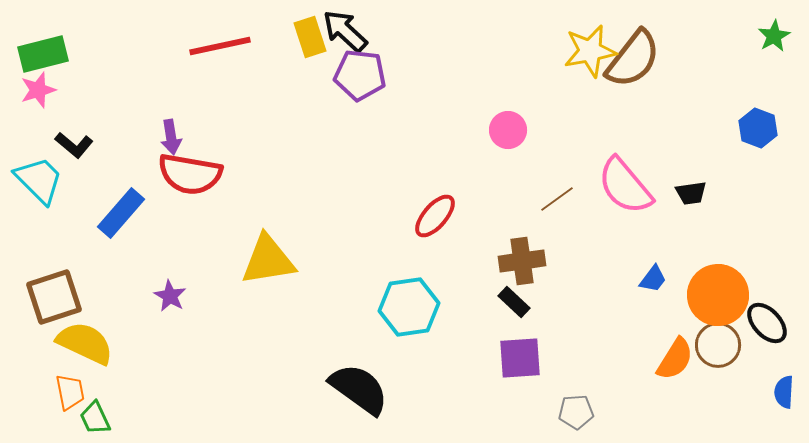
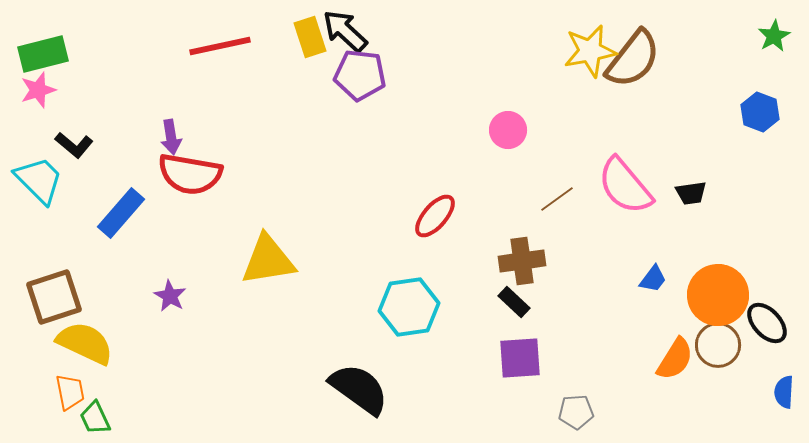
blue hexagon: moved 2 px right, 16 px up
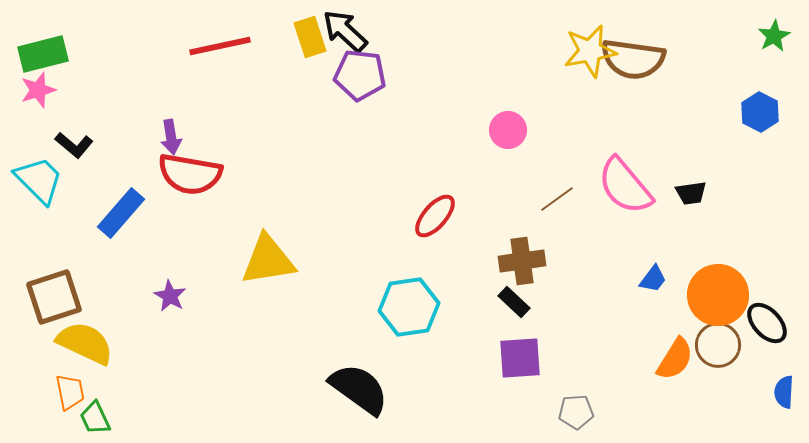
brown semicircle: rotated 60 degrees clockwise
blue hexagon: rotated 6 degrees clockwise
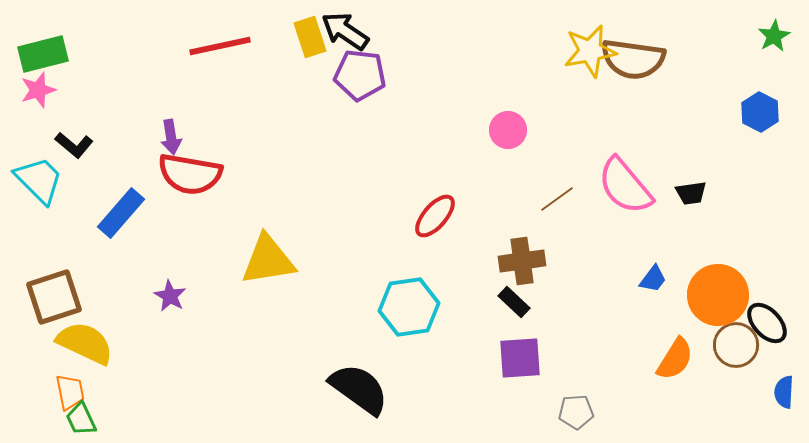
black arrow: rotated 9 degrees counterclockwise
brown circle: moved 18 px right
green trapezoid: moved 14 px left, 1 px down
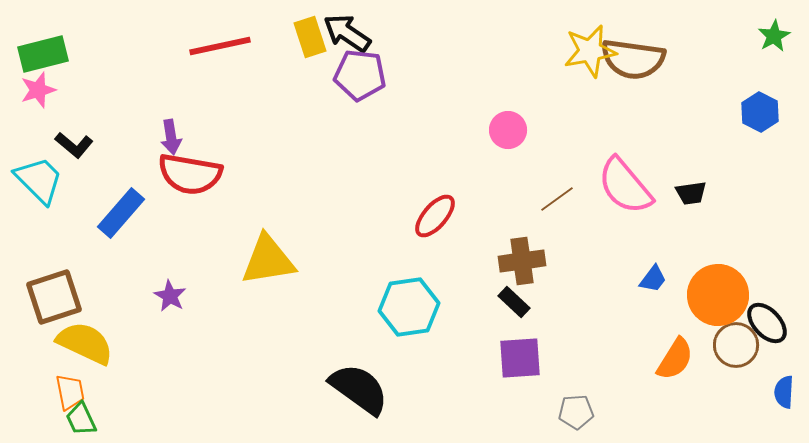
black arrow: moved 2 px right, 2 px down
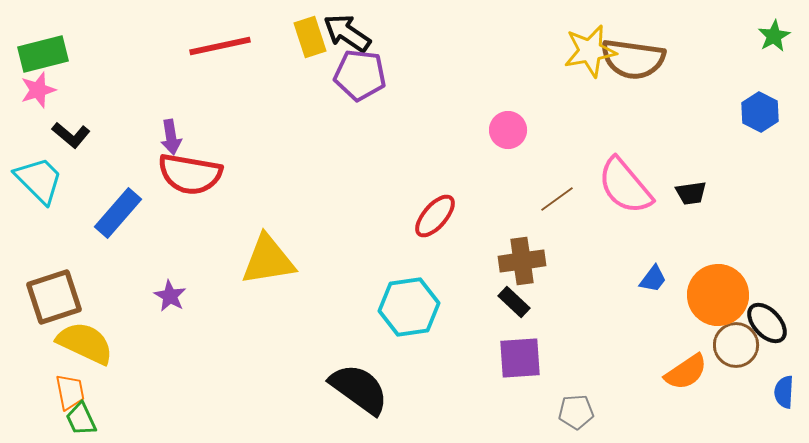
black L-shape: moved 3 px left, 10 px up
blue rectangle: moved 3 px left
orange semicircle: moved 11 px right, 13 px down; rotated 24 degrees clockwise
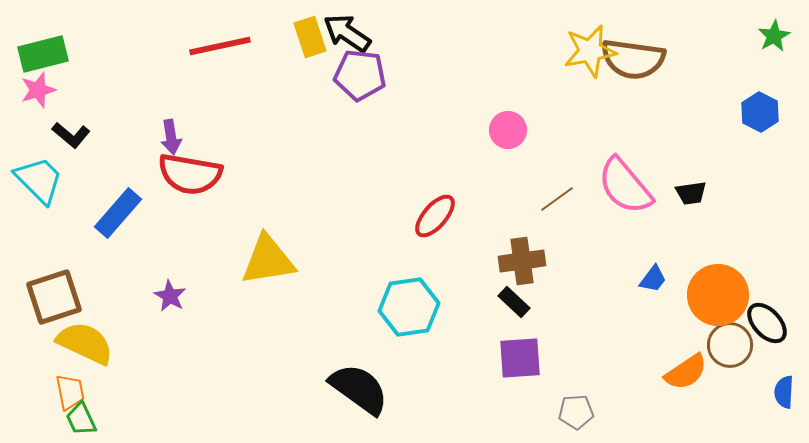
brown circle: moved 6 px left
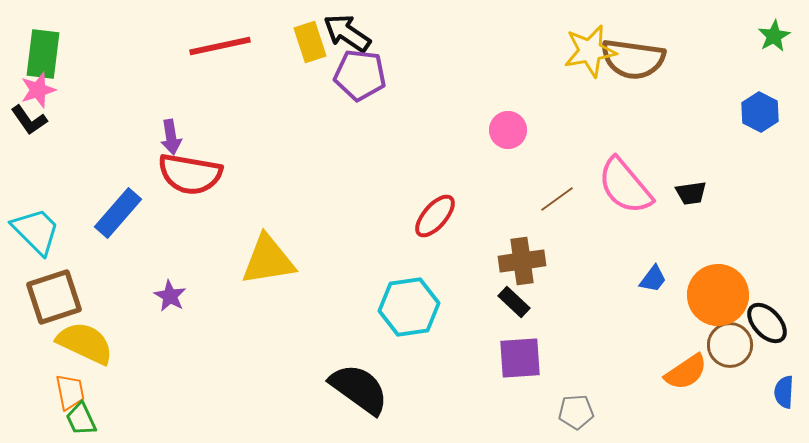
yellow rectangle: moved 5 px down
green rectangle: rotated 69 degrees counterclockwise
black L-shape: moved 42 px left, 15 px up; rotated 15 degrees clockwise
cyan trapezoid: moved 3 px left, 51 px down
